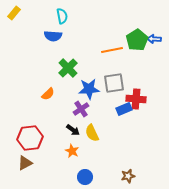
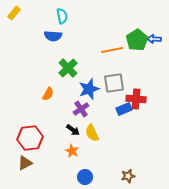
blue star: rotated 15 degrees counterclockwise
orange semicircle: rotated 16 degrees counterclockwise
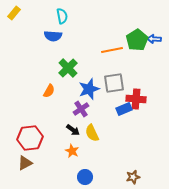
orange semicircle: moved 1 px right, 3 px up
brown star: moved 5 px right, 1 px down
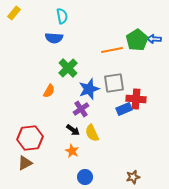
blue semicircle: moved 1 px right, 2 px down
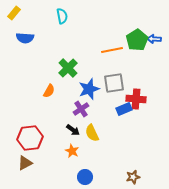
blue semicircle: moved 29 px left
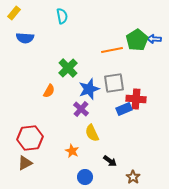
purple cross: rotated 14 degrees counterclockwise
black arrow: moved 37 px right, 31 px down
brown star: rotated 24 degrees counterclockwise
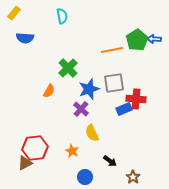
red hexagon: moved 5 px right, 10 px down
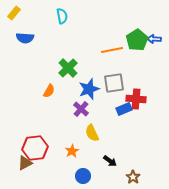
orange star: rotated 16 degrees clockwise
blue circle: moved 2 px left, 1 px up
